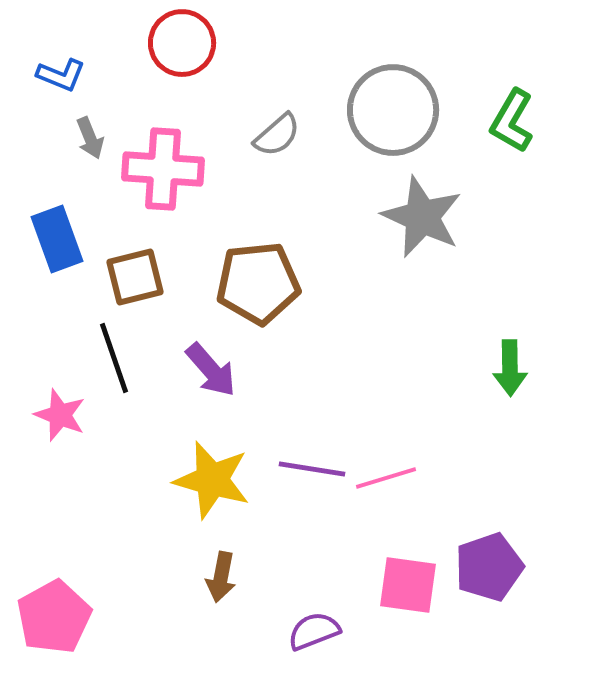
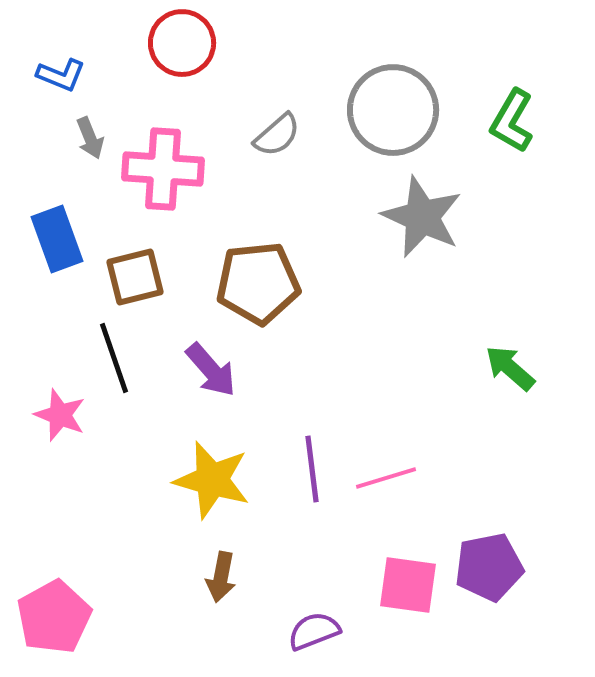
green arrow: rotated 132 degrees clockwise
purple line: rotated 74 degrees clockwise
purple pentagon: rotated 8 degrees clockwise
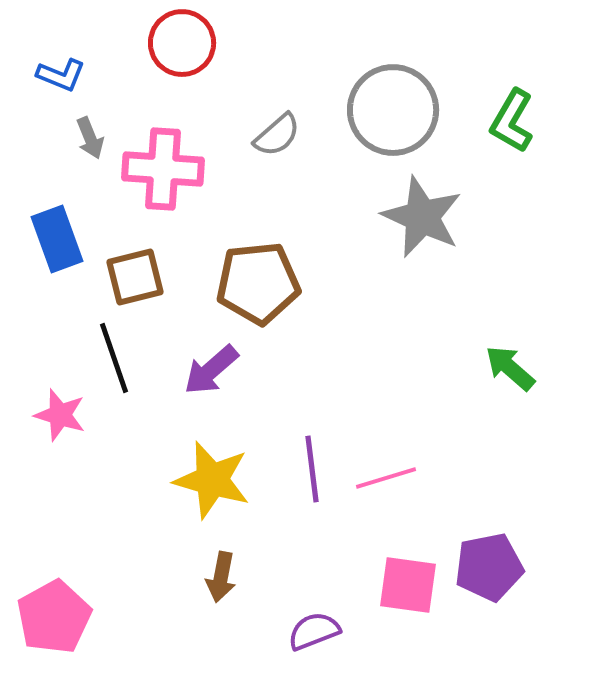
purple arrow: rotated 90 degrees clockwise
pink star: rotated 4 degrees counterclockwise
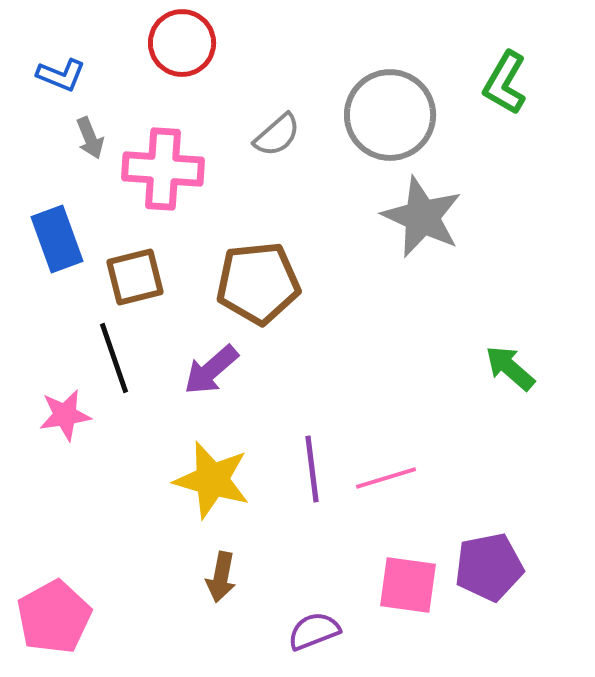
gray circle: moved 3 px left, 5 px down
green L-shape: moved 7 px left, 38 px up
pink star: moved 5 px right; rotated 26 degrees counterclockwise
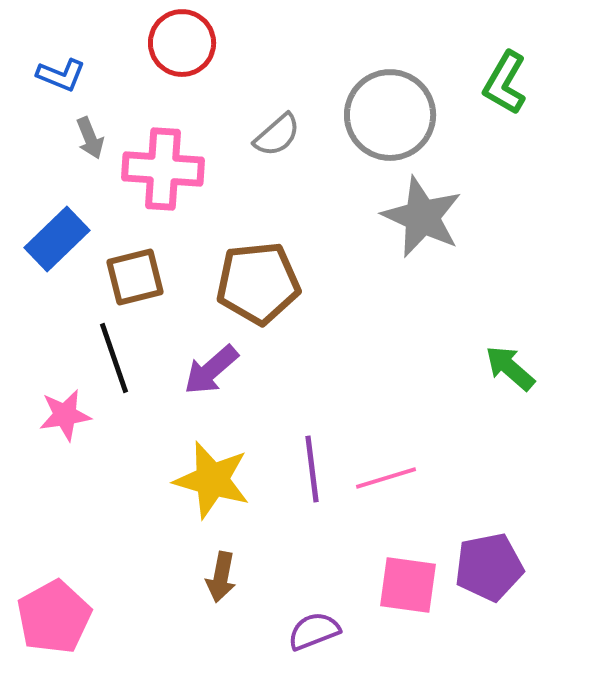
blue rectangle: rotated 66 degrees clockwise
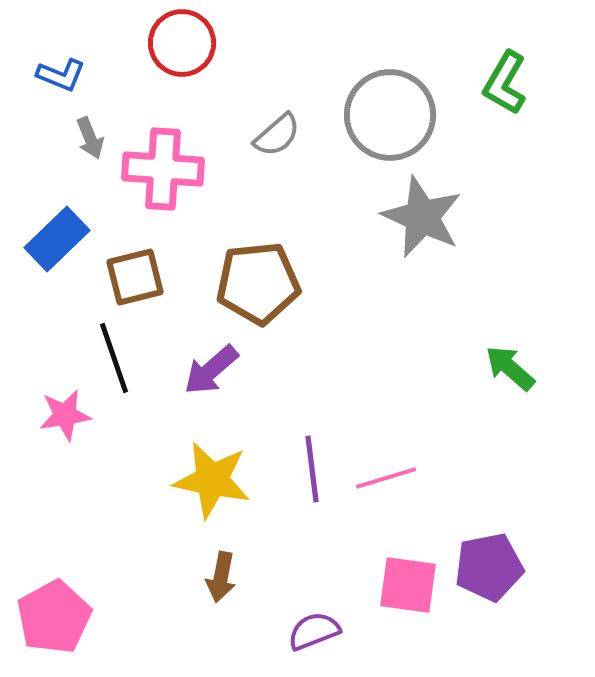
yellow star: rotated 4 degrees counterclockwise
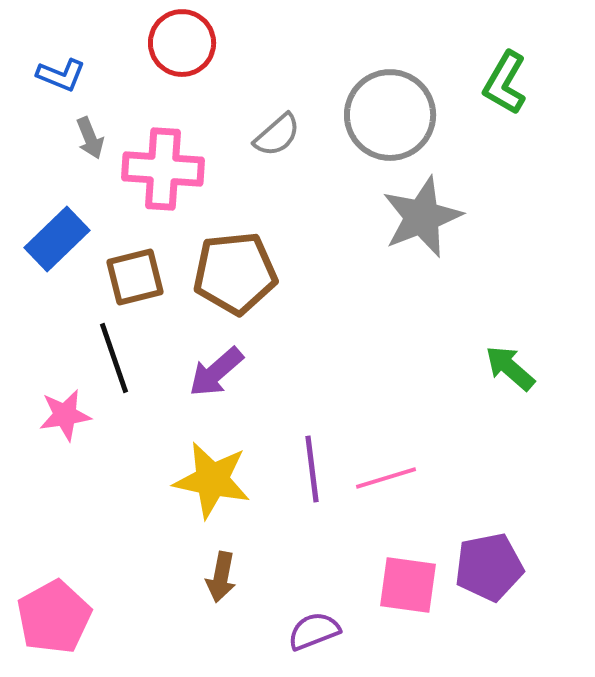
gray star: rotated 26 degrees clockwise
brown pentagon: moved 23 px left, 10 px up
purple arrow: moved 5 px right, 2 px down
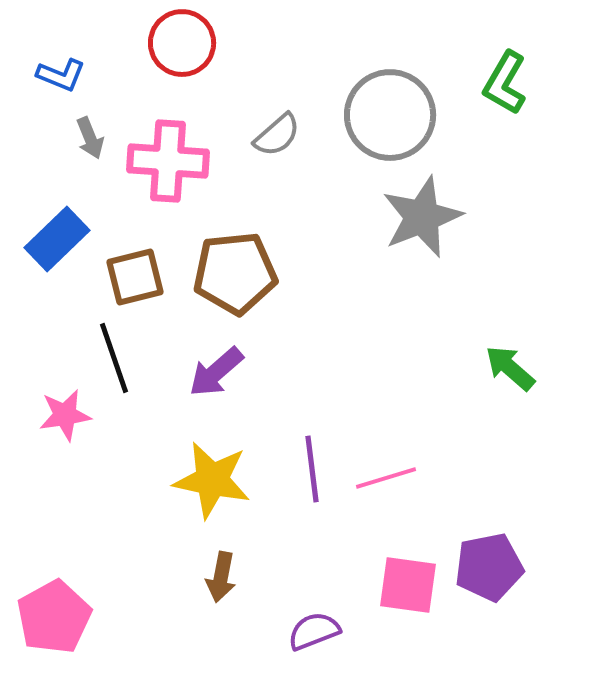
pink cross: moved 5 px right, 8 px up
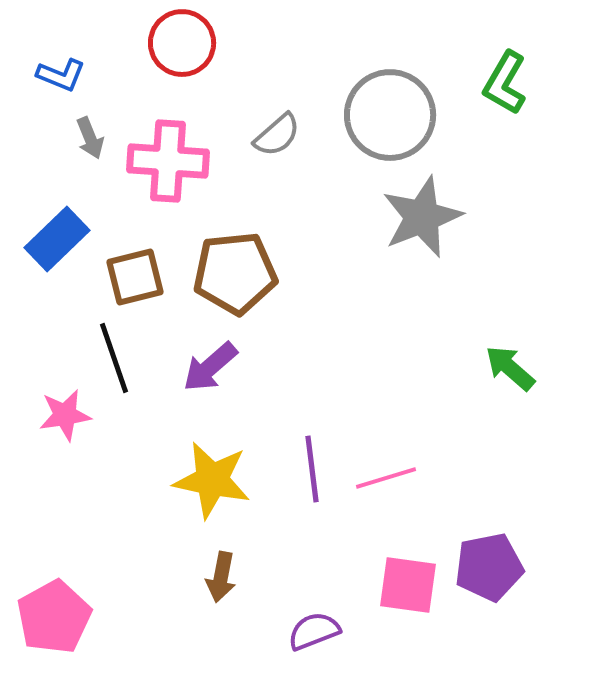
purple arrow: moved 6 px left, 5 px up
